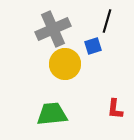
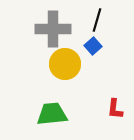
black line: moved 10 px left, 1 px up
gray cross: rotated 24 degrees clockwise
blue square: rotated 24 degrees counterclockwise
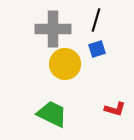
black line: moved 1 px left
blue square: moved 4 px right, 3 px down; rotated 24 degrees clockwise
red L-shape: rotated 80 degrees counterclockwise
green trapezoid: rotated 32 degrees clockwise
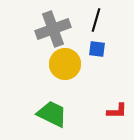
gray cross: rotated 20 degrees counterclockwise
blue square: rotated 24 degrees clockwise
red L-shape: moved 2 px right, 2 px down; rotated 15 degrees counterclockwise
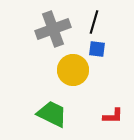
black line: moved 2 px left, 2 px down
yellow circle: moved 8 px right, 6 px down
red L-shape: moved 4 px left, 5 px down
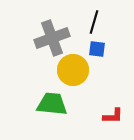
gray cross: moved 1 px left, 9 px down
green trapezoid: moved 10 px up; rotated 20 degrees counterclockwise
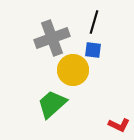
blue square: moved 4 px left, 1 px down
green trapezoid: rotated 48 degrees counterclockwise
red L-shape: moved 6 px right, 9 px down; rotated 25 degrees clockwise
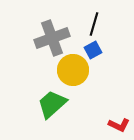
black line: moved 2 px down
blue square: rotated 36 degrees counterclockwise
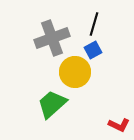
yellow circle: moved 2 px right, 2 px down
